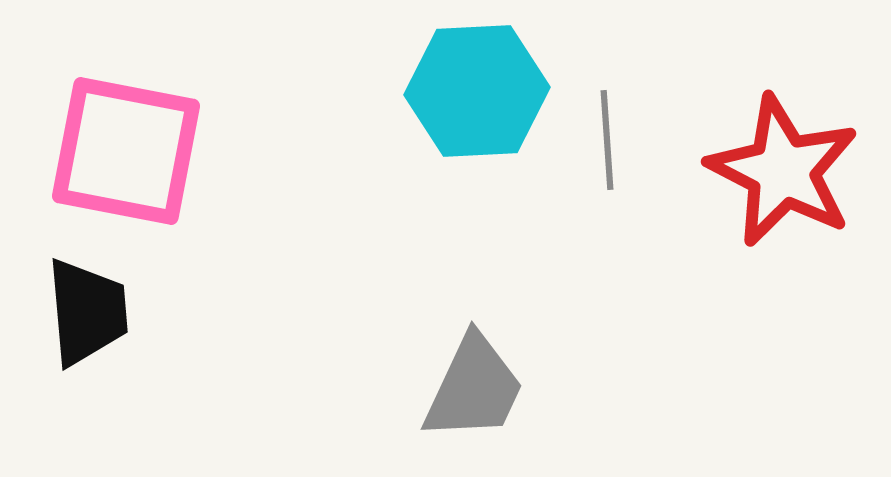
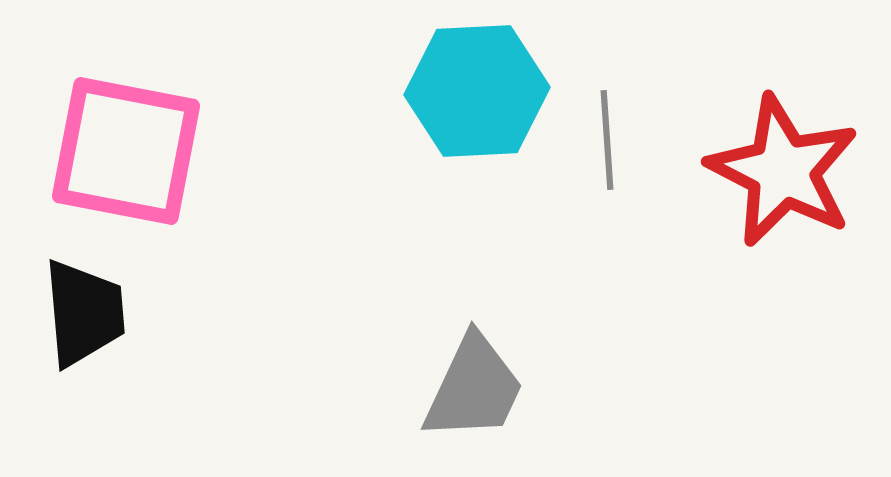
black trapezoid: moved 3 px left, 1 px down
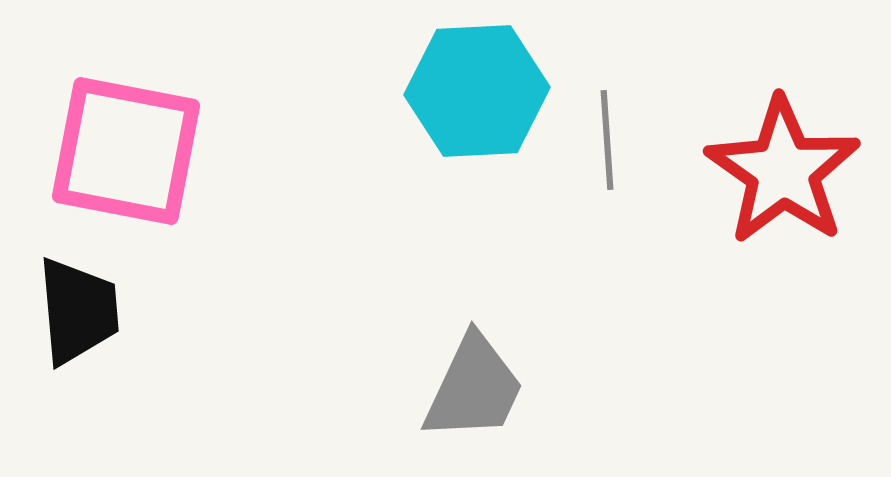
red star: rotated 8 degrees clockwise
black trapezoid: moved 6 px left, 2 px up
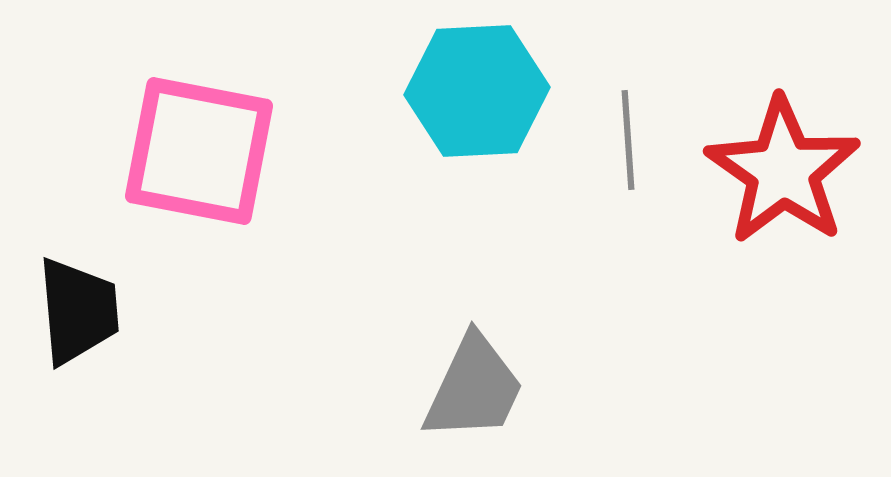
gray line: moved 21 px right
pink square: moved 73 px right
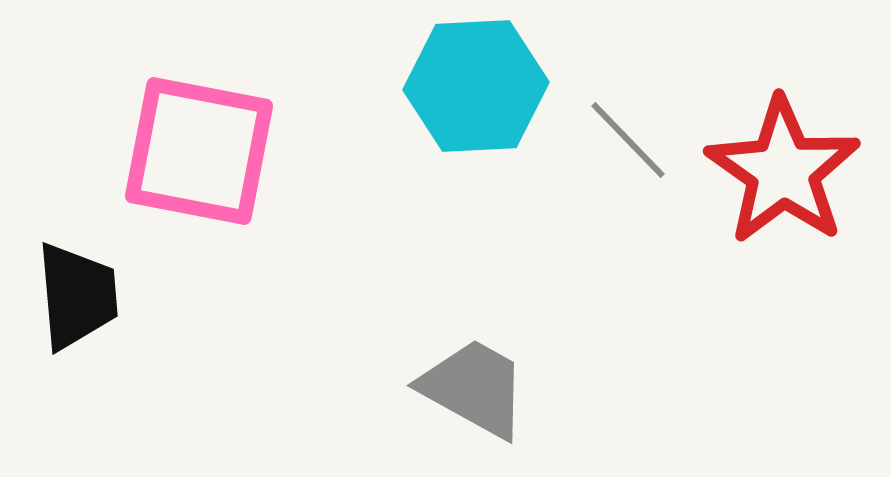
cyan hexagon: moved 1 px left, 5 px up
gray line: rotated 40 degrees counterclockwise
black trapezoid: moved 1 px left, 15 px up
gray trapezoid: rotated 86 degrees counterclockwise
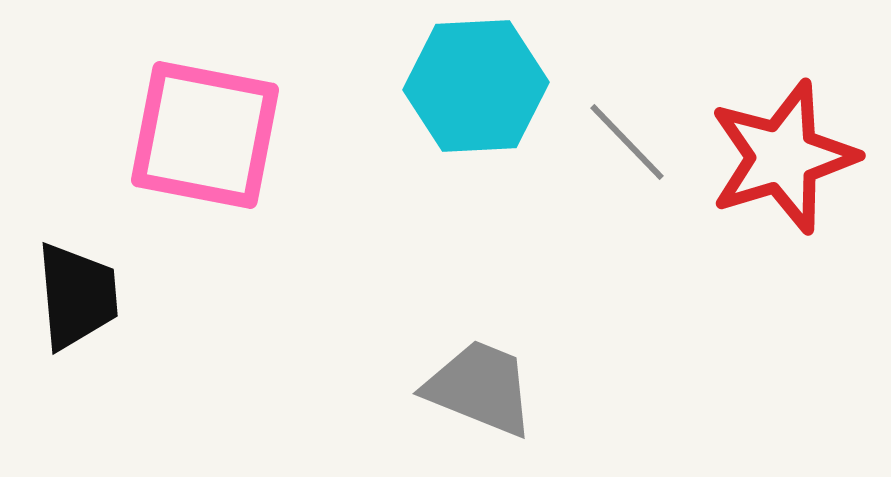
gray line: moved 1 px left, 2 px down
pink square: moved 6 px right, 16 px up
red star: moved 14 px up; rotated 20 degrees clockwise
gray trapezoid: moved 6 px right; rotated 7 degrees counterclockwise
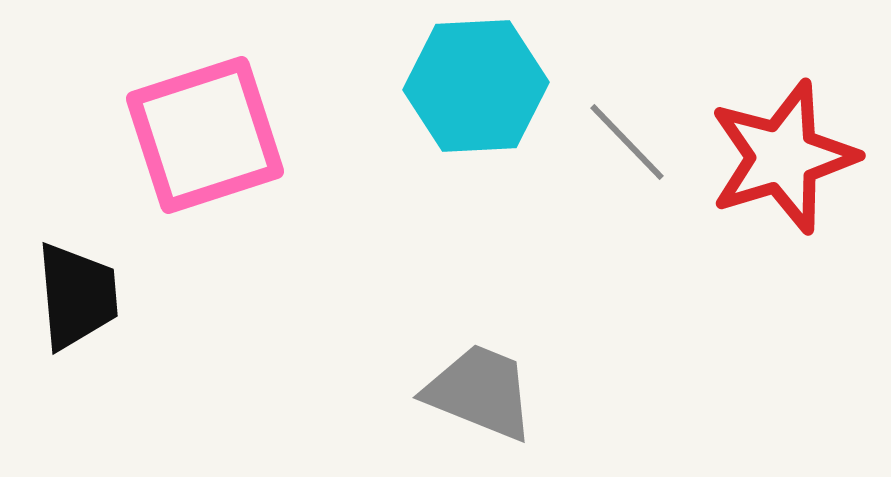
pink square: rotated 29 degrees counterclockwise
gray trapezoid: moved 4 px down
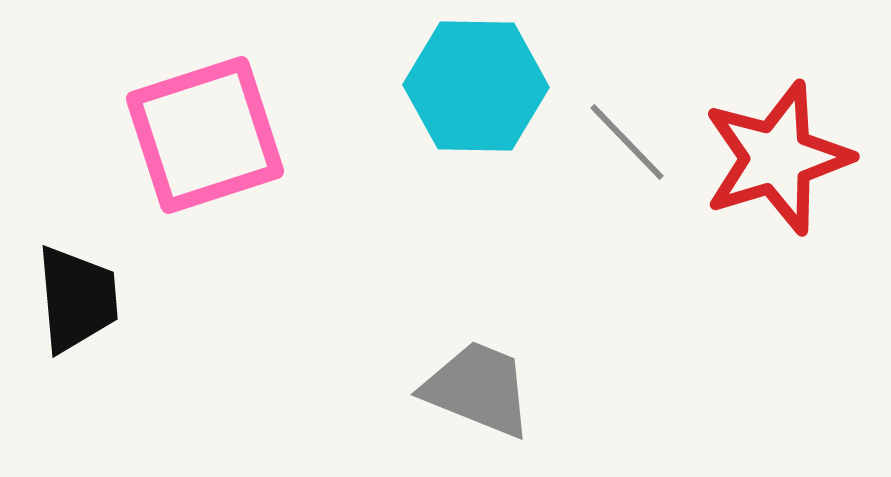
cyan hexagon: rotated 4 degrees clockwise
red star: moved 6 px left, 1 px down
black trapezoid: moved 3 px down
gray trapezoid: moved 2 px left, 3 px up
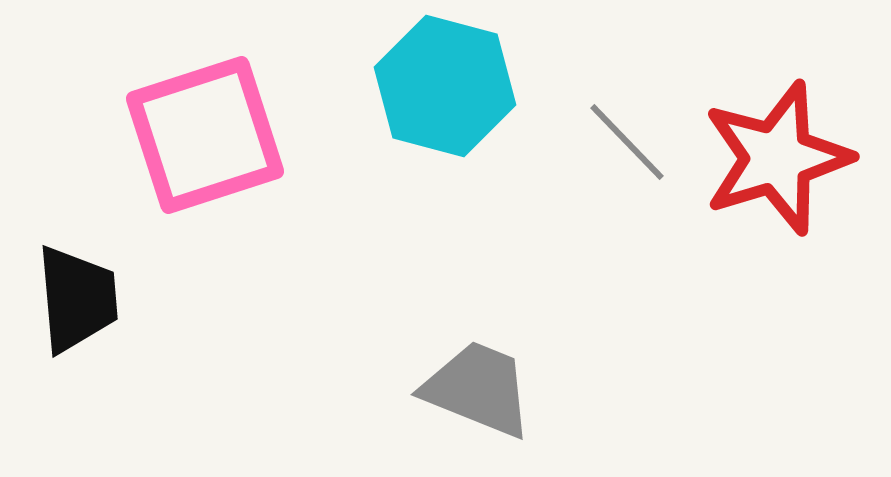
cyan hexagon: moved 31 px left; rotated 14 degrees clockwise
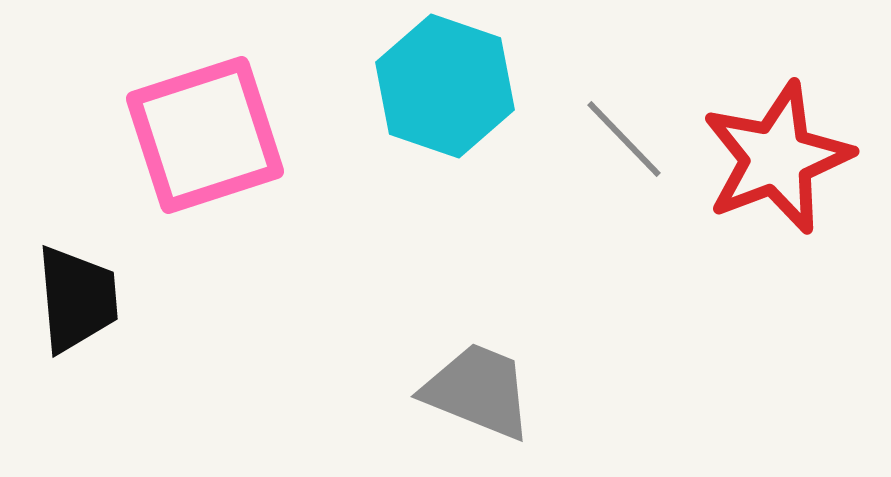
cyan hexagon: rotated 4 degrees clockwise
gray line: moved 3 px left, 3 px up
red star: rotated 4 degrees counterclockwise
gray trapezoid: moved 2 px down
